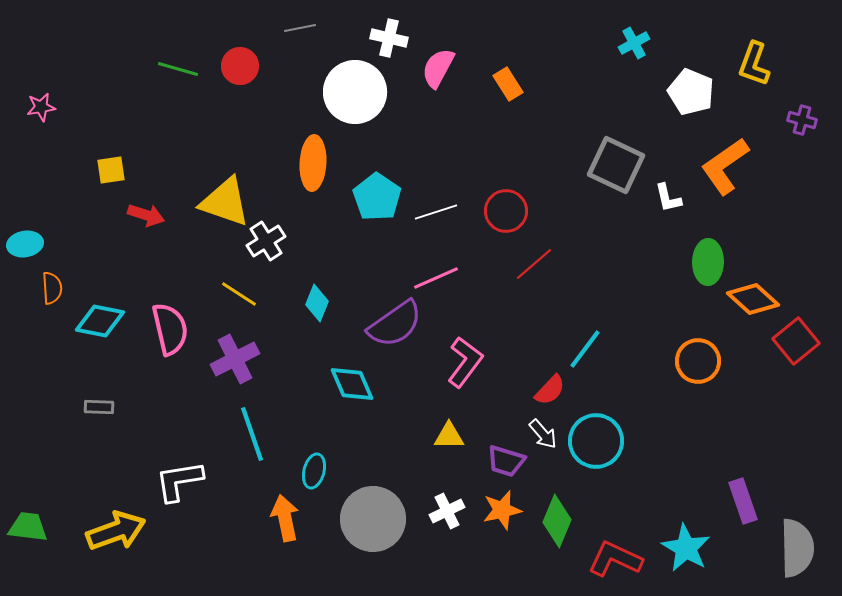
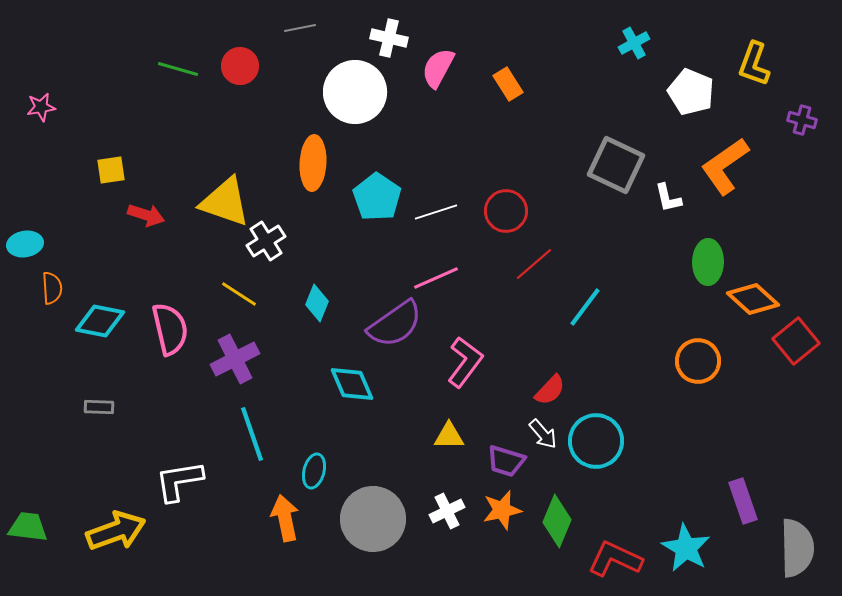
cyan line at (585, 349): moved 42 px up
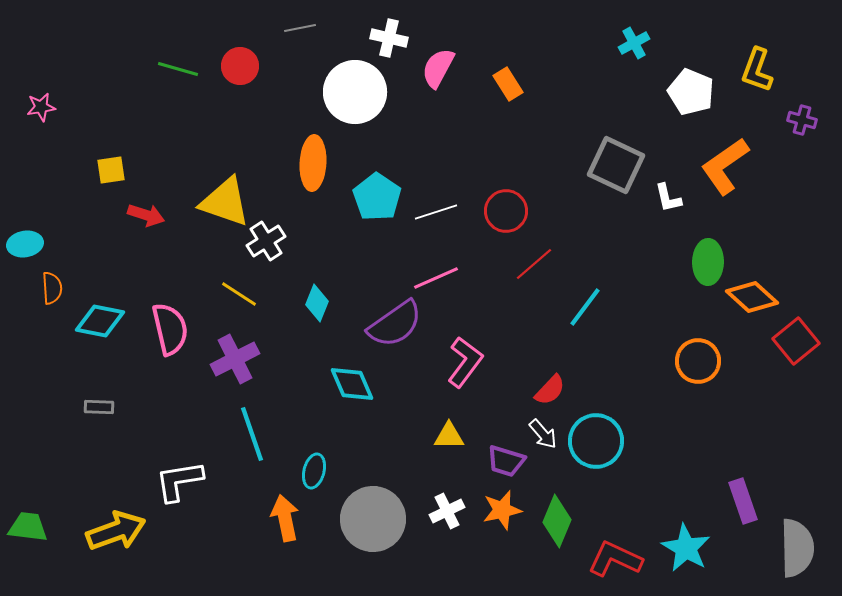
yellow L-shape at (754, 64): moved 3 px right, 6 px down
orange diamond at (753, 299): moved 1 px left, 2 px up
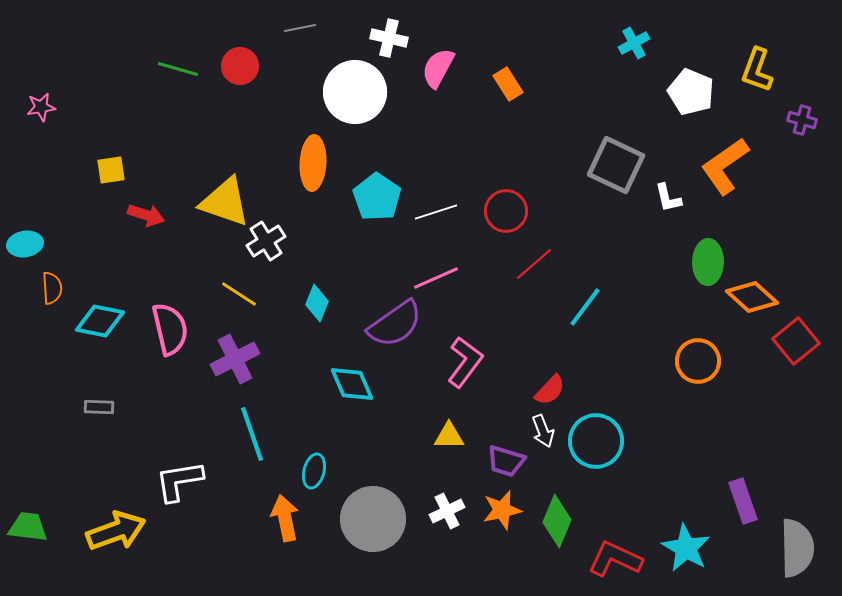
white arrow at (543, 434): moved 3 px up; rotated 20 degrees clockwise
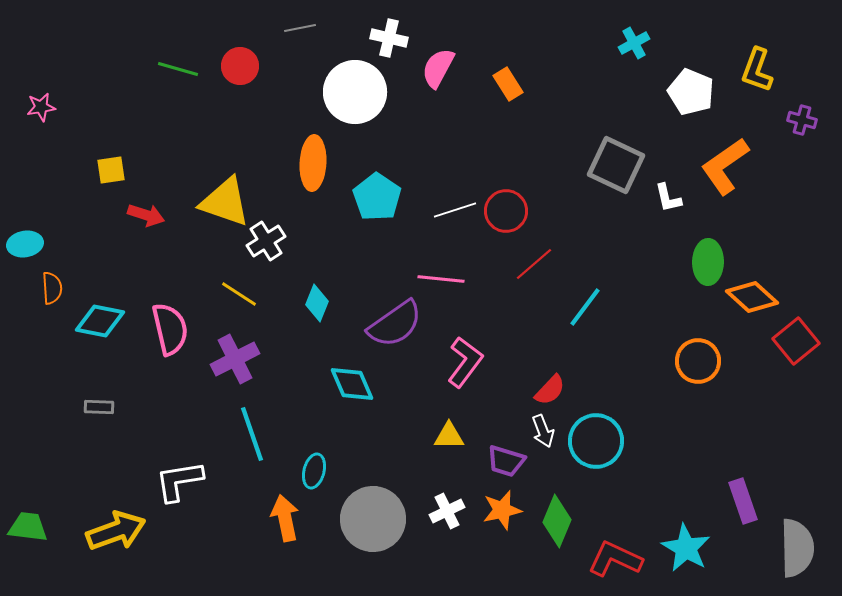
white line at (436, 212): moved 19 px right, 2 px up
pink line at (436, 278): moved 5 px right, 1 px down; rotated 30 degrees clockwise
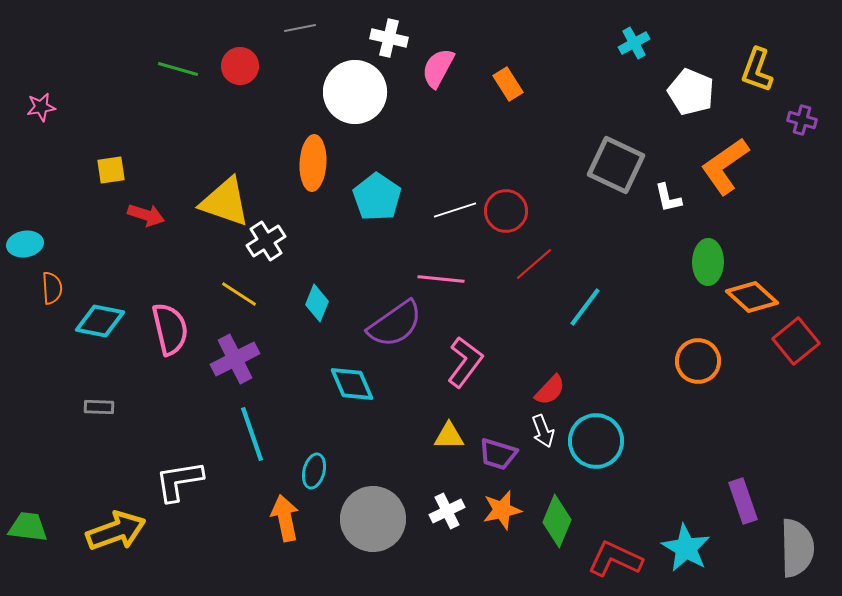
purple trapezoid at (506, 461): moved 8 px left, 7 px up
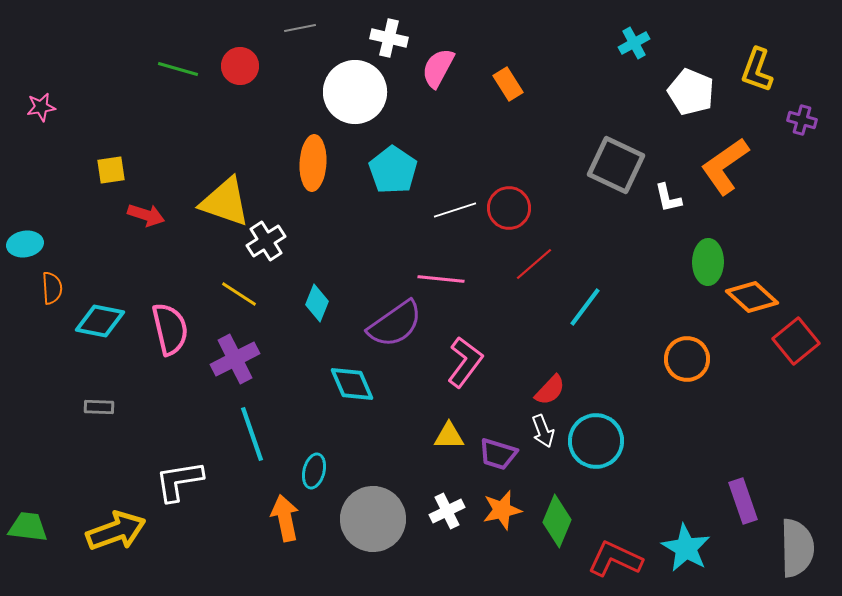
cyan pentagon at (377, 197): moved 16 px right, 27 px up
red circle at (506, 211): moved 3 px right, 3 px up
orange circle at (698, 361): moved 11 px left, 2 px up
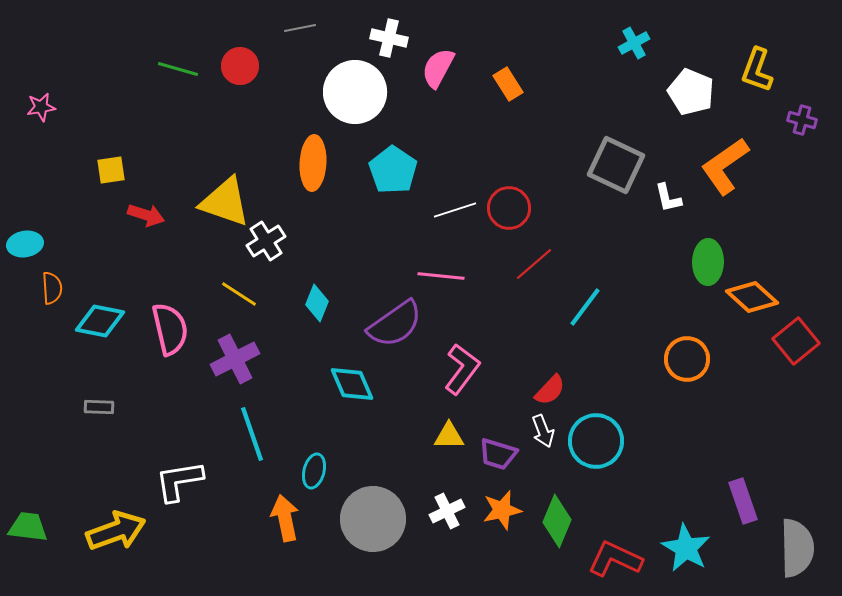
pink line at (441, 279): moved 3 px up
pink L-shape at (465, 362): moved 3 px left, 7 px down
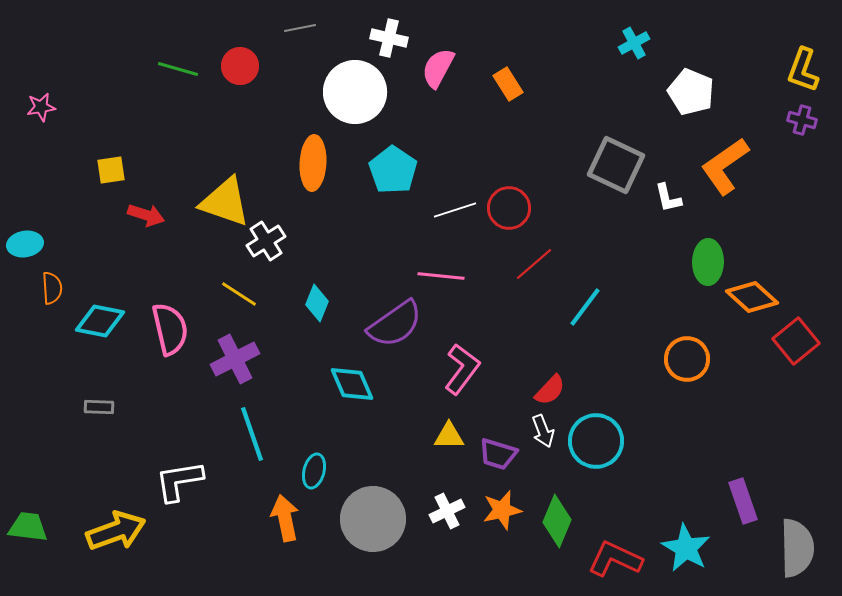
yellow L-shape at (757, 70): moved 46 px right
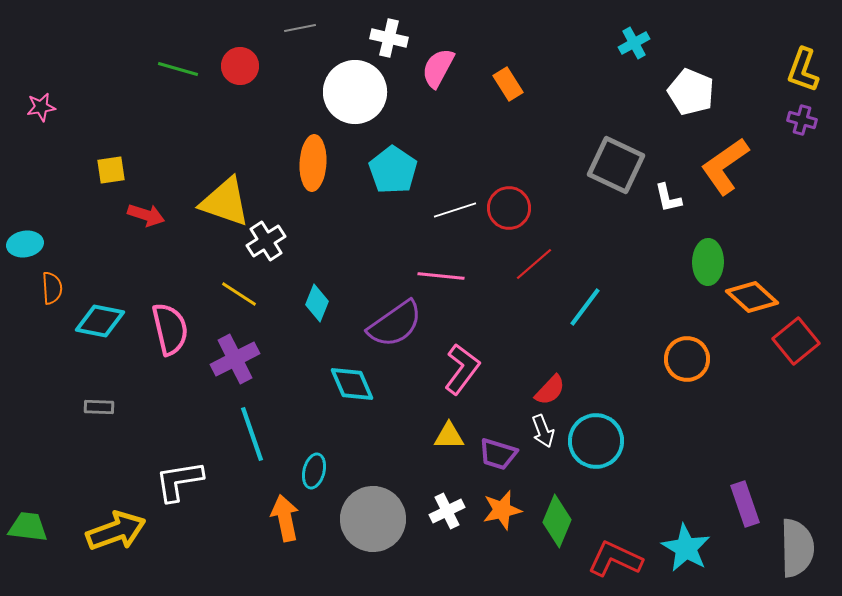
purple rectangle at (743, 501): moved 2 px right, 3 px down
